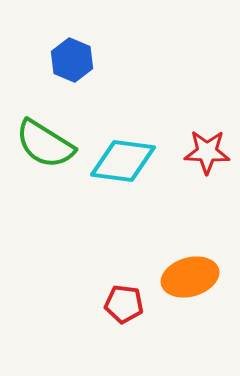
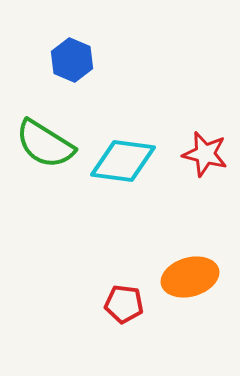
red star: moved 2 px left, 2 px down; rotated 12 degrees clockwise
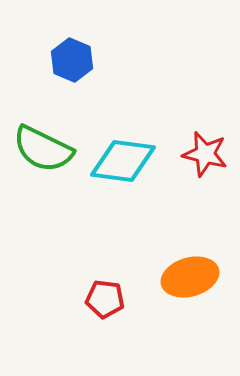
green semicircle: moved 2 px left, 5 px down; rotated 6 degrees counterclockwise
red pentagon: moved 19 px left, 5 px up
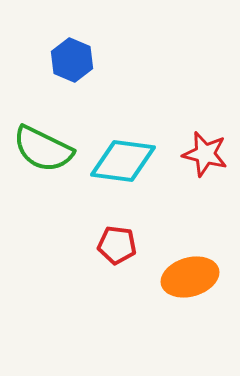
red pentagon: moved 12 px right, 54 px up
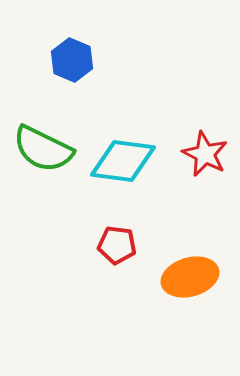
red star: rotated 12 degrees clockwise
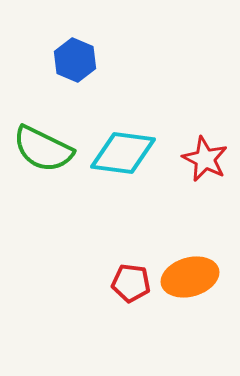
blue hexagon: moved 3 px right
red star: moved 5 px down
cyan diamond: moved 8 px up
red pentagon: moved 14 px right, 38 px down
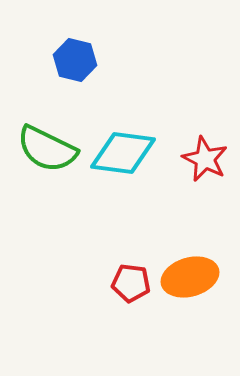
blue hexagon: rotated 9 degrees counterclockwise
green semicircle: moved 4 px right
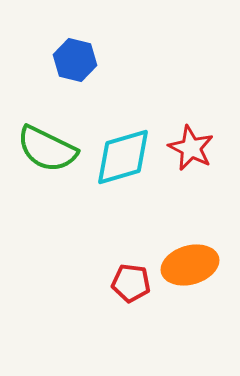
cyan diamond: moved 4 px down; rotated 24 degrees counterclockwise
red star: moved 14 px left, 11 px up
orange ellipse: moved 12 px up
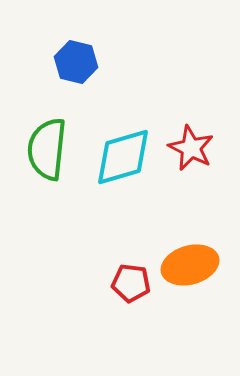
blue hexagon: moved 1 px right, 2 px down
green semicircle: rotated 70 degrees clockwise
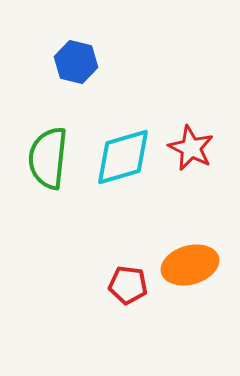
green semicircle: moved 1 px right, 9 px down
red pentagon: moved 3 px left, 2 px down
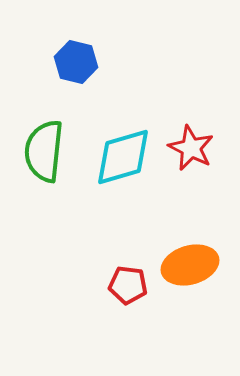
green semicircle: moved 4 px left, 7 px up
